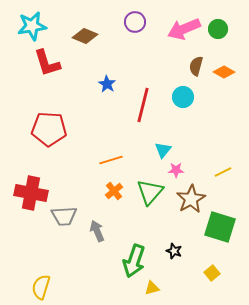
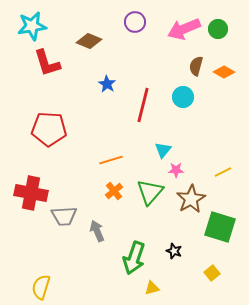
brown diamond: moved 4 px right, 5 px down
green arrow: moved 3 px up
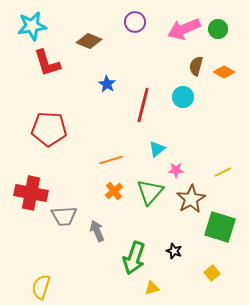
cyan triangle: moved 6 px left, 1 px up; rotated 12 degrees clockwise
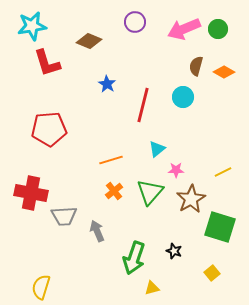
red pentagon: rotated 8 degrees counterclockwise
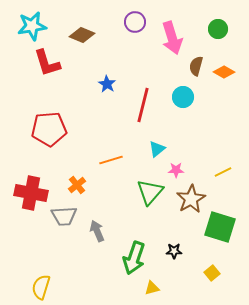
pink arrow: moved 12 px left, 9 px down; rotated 84 degrees counterclockwise
brown diamond: moved 7 px left, 6 px up
orange cross: moved 37 px left, 6 px up
black star: rotated 21 degrees counterclockwise
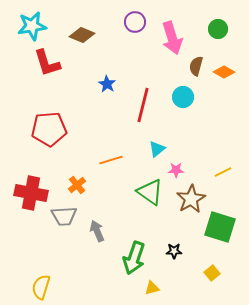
green triangle: rotated 36 degrees counterclockwise
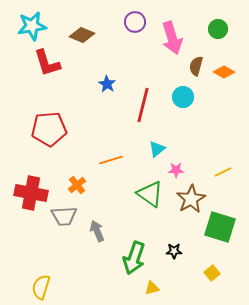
green triangle: moved 2 px down
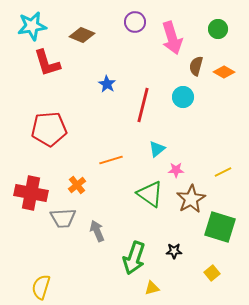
gray trapezoid: moved 1 px left, 2 px down
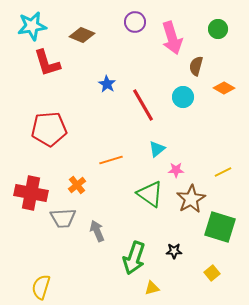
orange diamond: moved 16 px down
red line: rotated 44 degrees counterclockwise
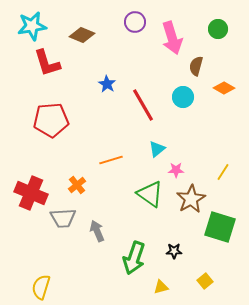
red pentagon: moved 2 px right, 9 px up
yellow line: rotated 30 degrees counterclockwise
red cross: rotated 12 degrees clockwise
yellow square: moved 7 px left, 8 px down
yellow triangle: moved 9 px right, 1 px up
